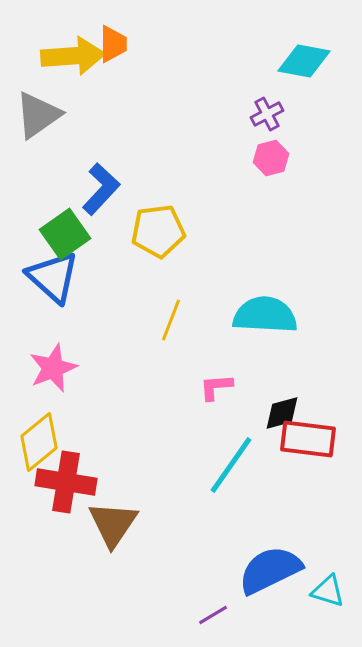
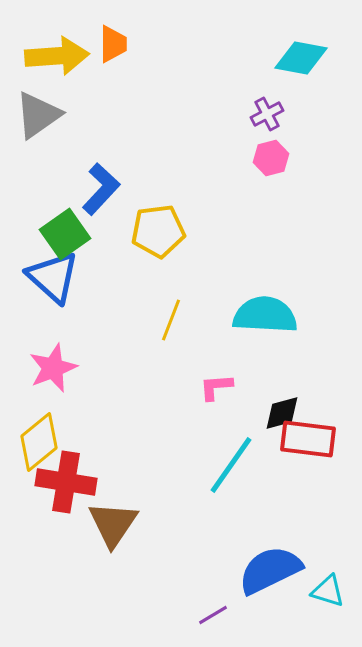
yellow arrow: moved 16 px left
cyan diamond: moved 3 px left, 3 px up
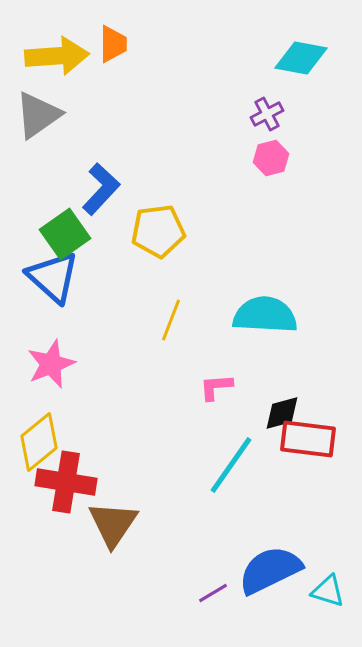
pink star: moved 2 px left, 4 px up
purple line: moved 22 px up
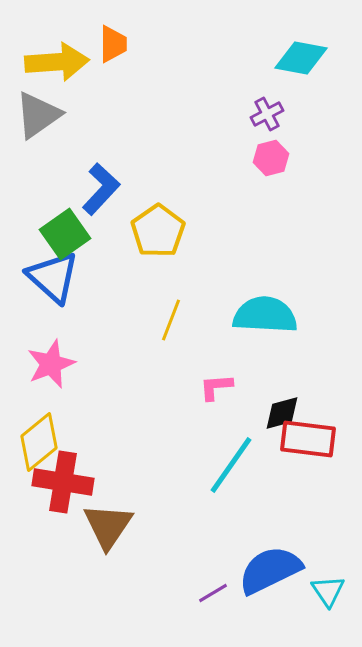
yellow arrow: moved 6 px down
yellow pentagon: rotated 28 degrees counterclockwise
red cross: moved 3 px left
brown triangle: moved 5 px left, 2 px down
cyan triangle: rotated 39 degrees clockwise
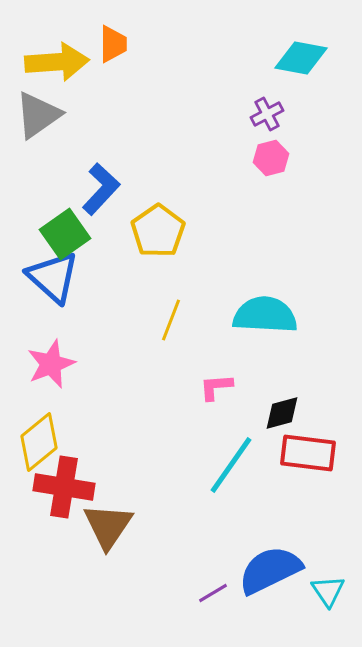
red rectangle: moved 14 px down
red cross: moved 1 px right, 5 px down
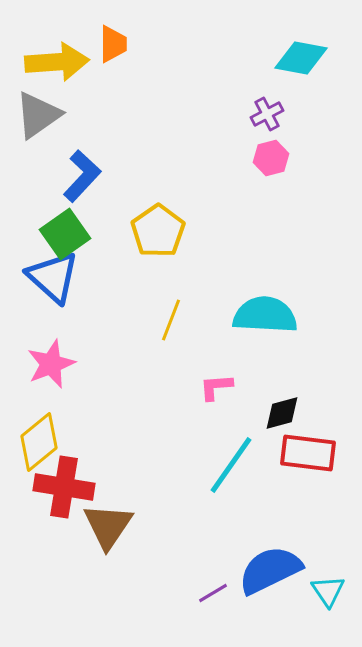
blue L-shape: moved 19 px left, 13 px up
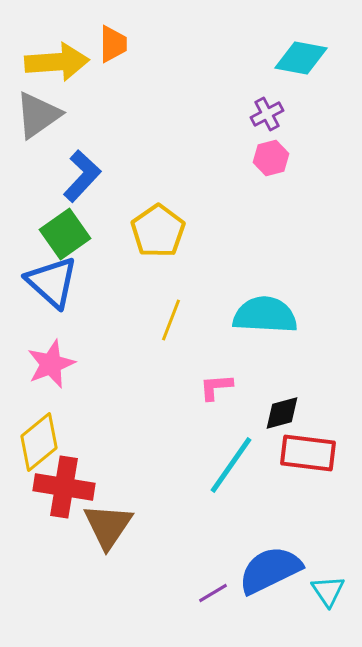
blue triangle: moved 1 px left, 5 px down
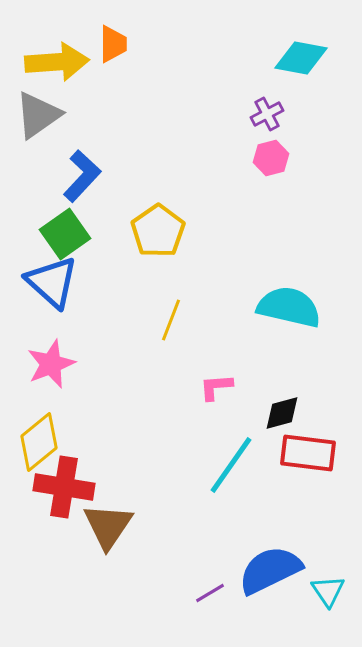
cyan semicircle: moved 24 px right, 8 px up; rotated 10 degrees clockwise
purple line: moved 3 px left
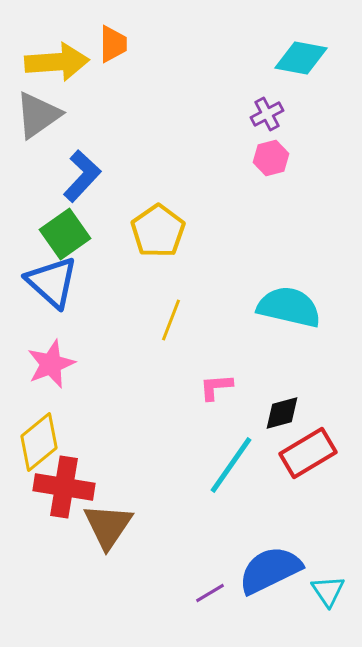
red rectangle: rotated 38 degrees counterclockwise
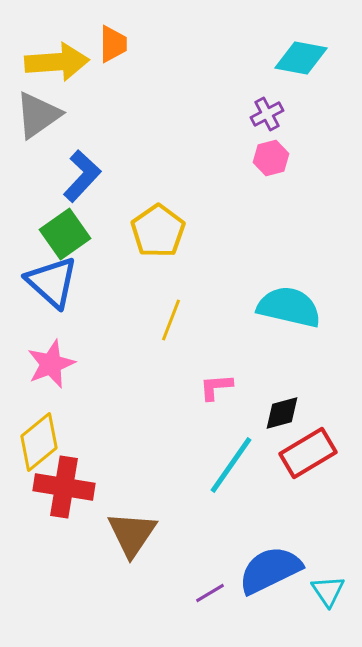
brown triangle: moved 24 px right, 8 px down
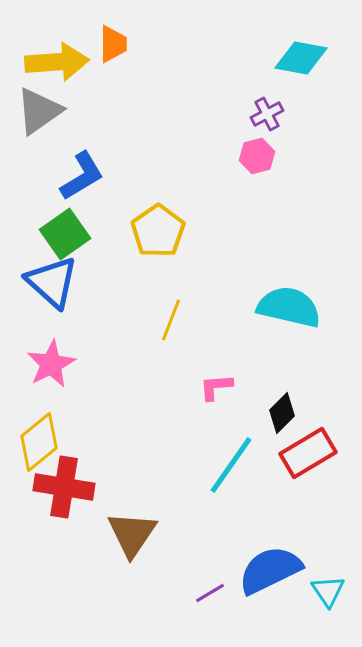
gray triangle: moved 1 px right, 4 px up
pink hexagon: moved 14 px left, 2 px up
blue L-shape: rotated 16 degrees clockwise
pink star: rotated 6 degrees counterclockwise
black diamond: rotated 30 degrees counterclockwise
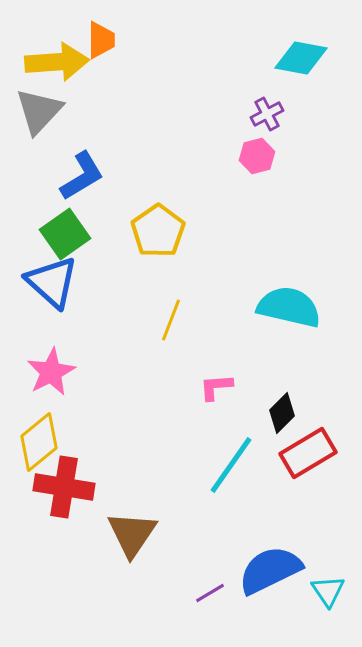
orange trapezoid: moved 12 px left, 4 px up
gray triangle: rotated 12 degrees counterclockwise
pink star: moved 8 px down
